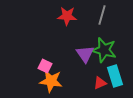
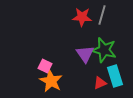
red star: moved 15 px right, 1 px down
orange star: rotated 20 degrees clockwise
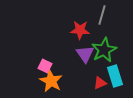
red star: moved 2 px left, 13 px down
green star: rotated 30 degrees clockwise
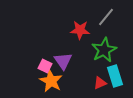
gray line: moved 4 px right, 2 px down; rotated 24 degrees clockwise
purple triangle: moved 22 px left, 7 px down
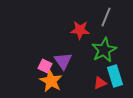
gray line: rotated 18 degrees counterclockwise
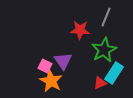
cyan rectangle: moved 1 px left, 3 px up; rotated 50 degrees clockwise
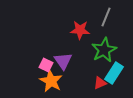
pink square: moved 1 px right, 1 px up
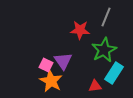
red triangle: moved 5 px left, 3 px down; rotated 16 degrees clockwise
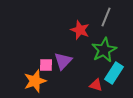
red star: rotated 18 degrees clockwise
purple triangle: rotated 18 degrees clockwise
pink square: rotated 24 degrees counterclockwise
orange star: moved 16 px left; rotated 25 degrees clockwise
red triangle: moved 1 px right, 1 px up; rotated 24 degrees clockwise
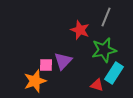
green star: rotated 15 degrees clockwise
red triangle: moved 1 px right
